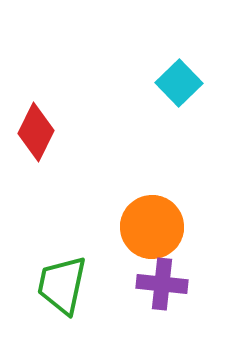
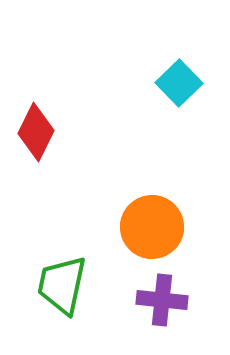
purple cross: moved 16 px down
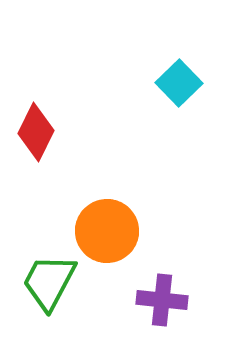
orange circle: moved 45 px left, 4 px down
green trapezoid: moved 13 px left, 3 px up; rotated 16 degrees clockwise
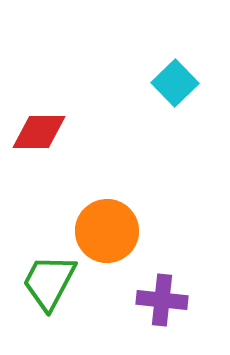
cyan square: moved 4 px left
red diamond: moved 3 px right; rotated 64 degrees clockwise
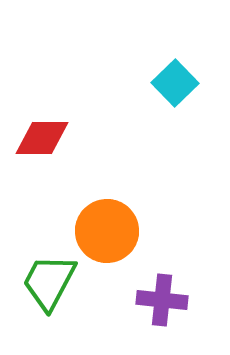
red diamond: moved 3 px right, 6 px down
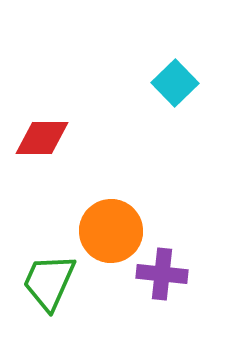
orange circle: moved 4 px right
green trapezoid: rotated 4 degrees counterclockwise
purple cross: moved 26 px up
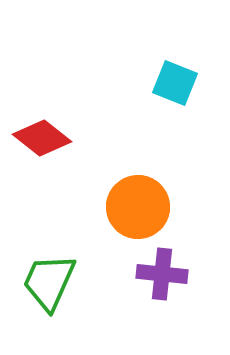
cyan square: rotated 24 degrees counterclockwise
red diamond: rotated 38 degrees clockwise
orange circle: moved 27 px right, 24 px up
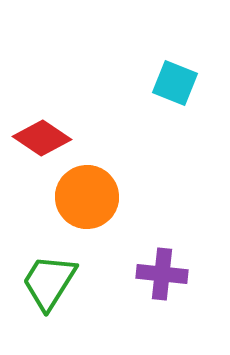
red diamond: rotated 4 degrees counterclockwise
orange circle: moved 51 px left, 10 px up
green trapezoid: rotated 8 degrees clockwise
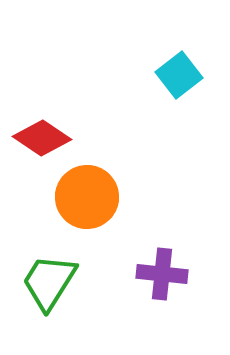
cyan square: moved 4 px right, 8 px up; rotated 30 degrees clockwise
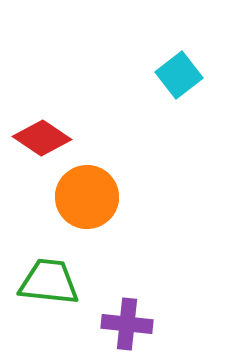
purple cross: moved 35 px left, 50 px down
green trapezoid: rotated 64 degrees clockwise
